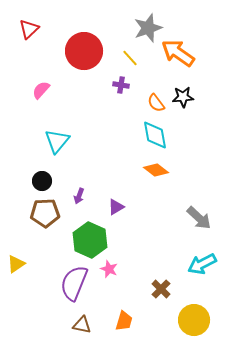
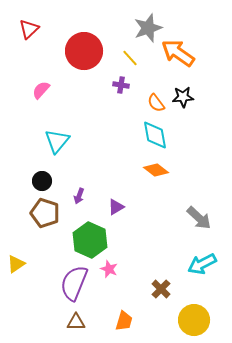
brown pentagon: rotated 20 degrees clockwise
brown triangle: moved 6 px left, 3 px up; rotated 12 degrees counterclockwise
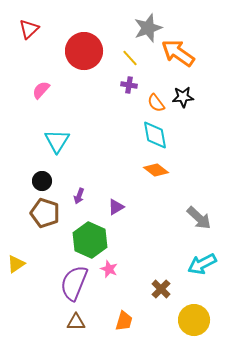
purple cross: moved 8 px right
cyan triangle: rotated 8 degrees counterclockwise
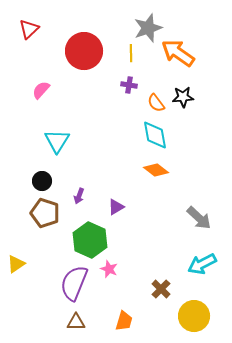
yellow line: moved 1 px right, 5 px up; rotated 42 degrees clockwise
yellow circle: moved 4 px up
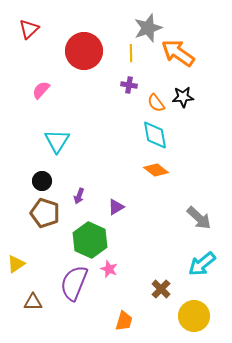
cyan arrow: rotated 12 degrees counterclockwise
brown triangle: moved 43 px left, 20 px up
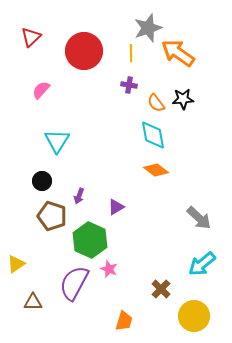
red triangle: moved 2 px right, 8 px down
black star: moved 2 px down
cyan diamond: moved 2 px left
brown pentagon: moved 7 px right, 3 px down
purple semicircle: rotated 6 degrees clockwise
